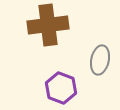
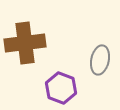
brown cross: moved 23 px left, 18 px down
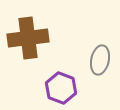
brown cross: moved 3 px right, 5 px up
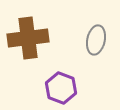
gray ellipse: moved 4 px left, 20 px up
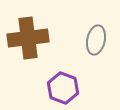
purple hexagon: moved 2 px right
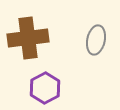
purple hexagon: moved 18 px left; rotated 12 degrees clockwise
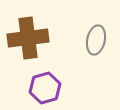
purple hexagon: rotated 12 degrees clockwise
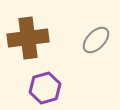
gray ellipse: rotated 32 degrees clockwise
